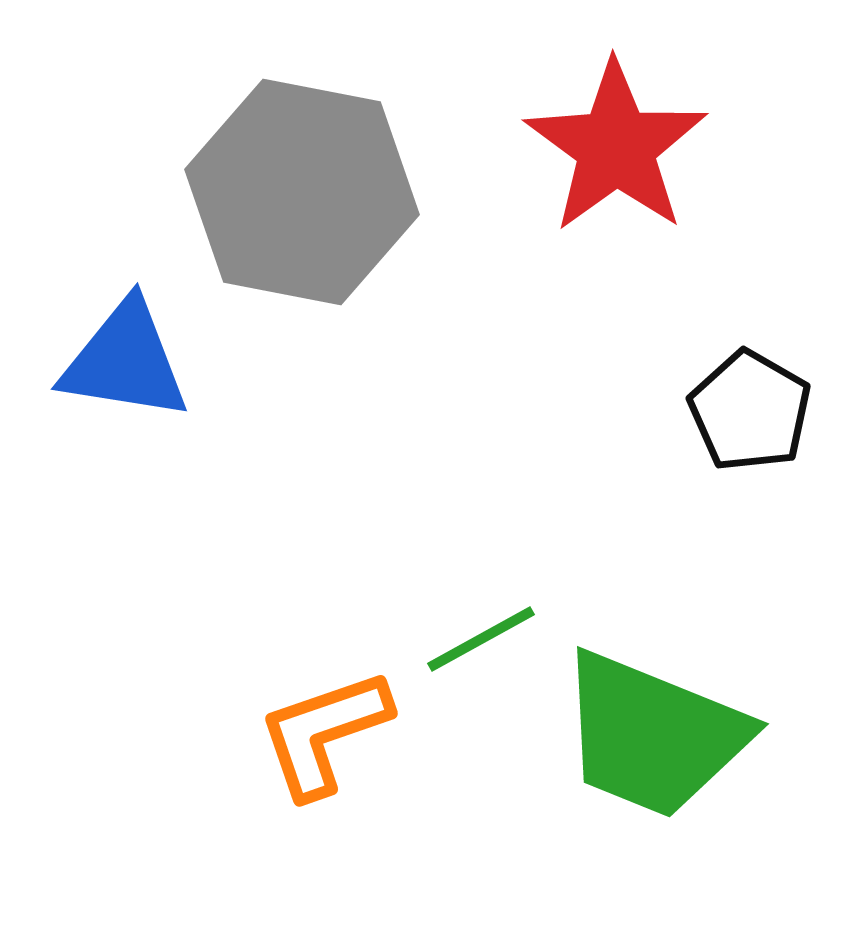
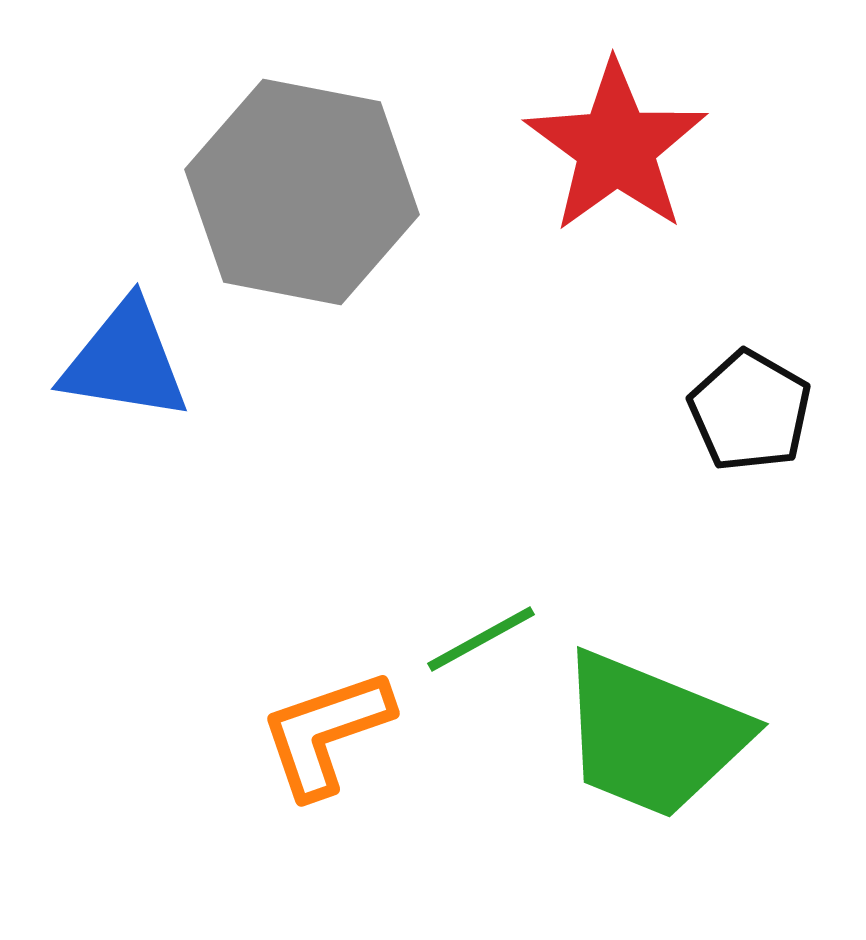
orange L-shape: moved 2 px right
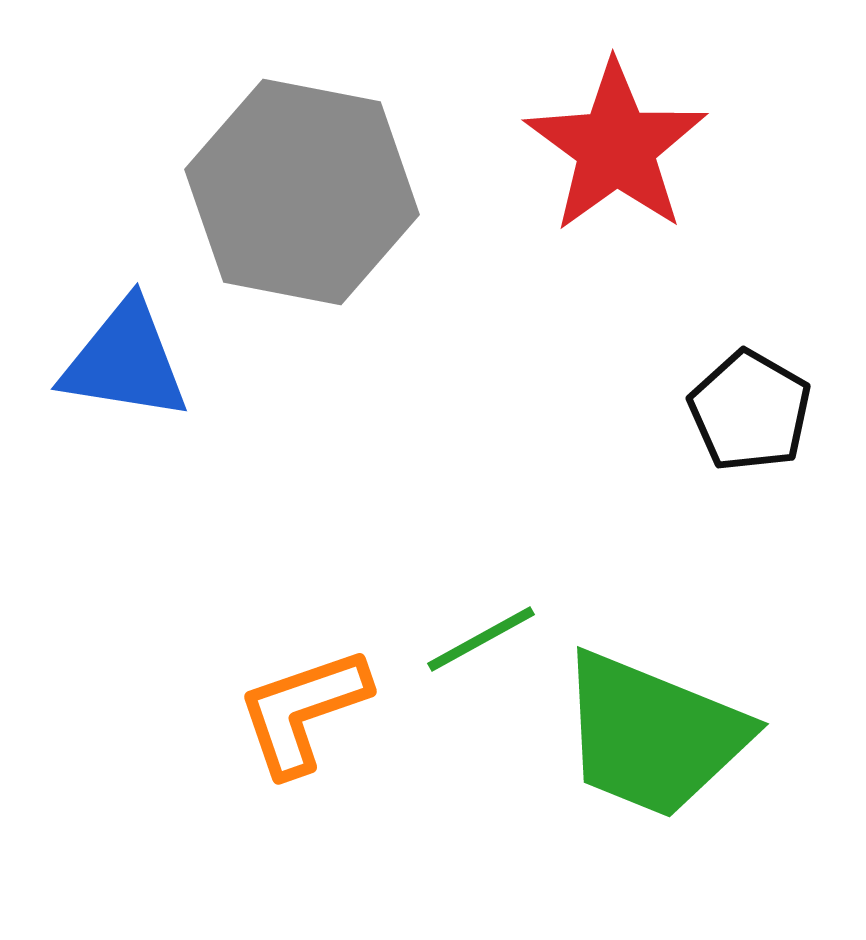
orange L-shape: moved 23 px left, 22 px up
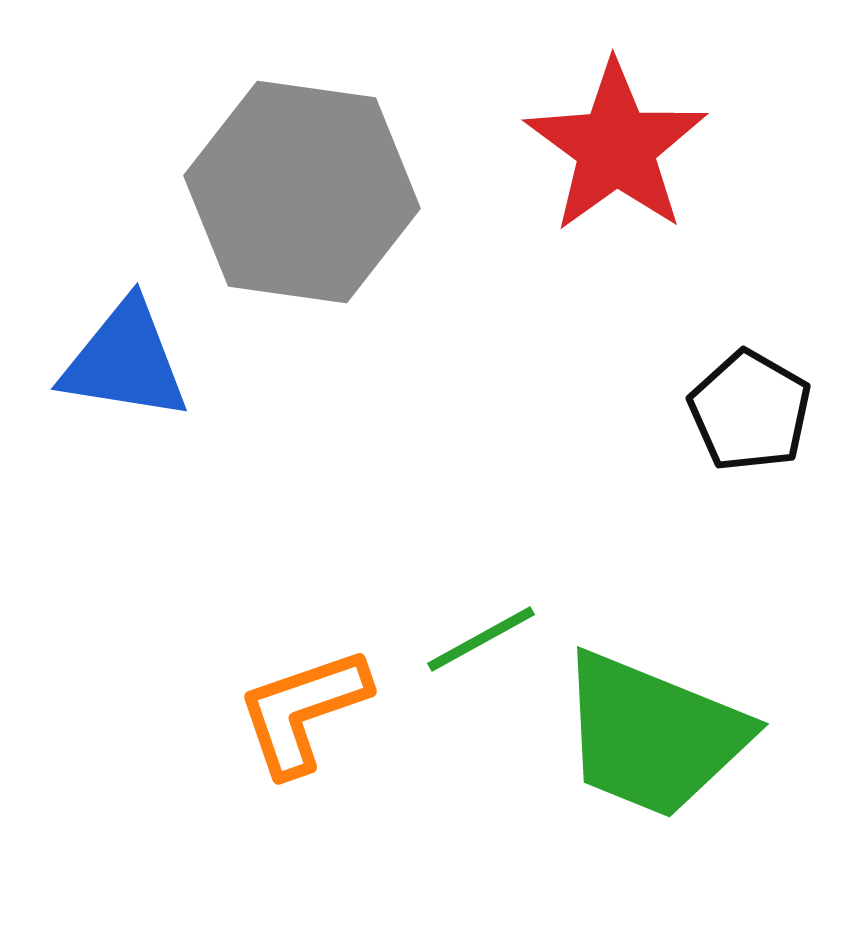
gray hexagon: rotated 3 degrees counterclockwise
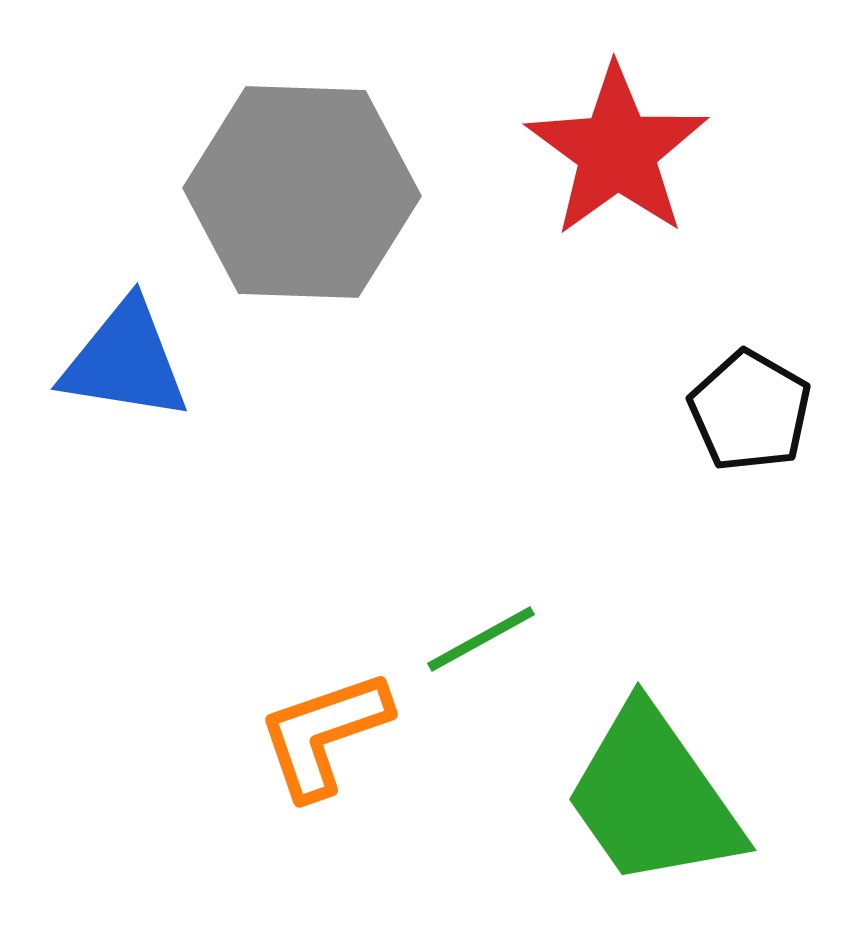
red star: moved 1 px right, 4 px down
gray hexagon: rotated 6 degrees counterclockwise
orange L-shape: moved 21 px right, 23 px down
green trapezoid: moved 62 px down; rotated 33 degrees clockwise
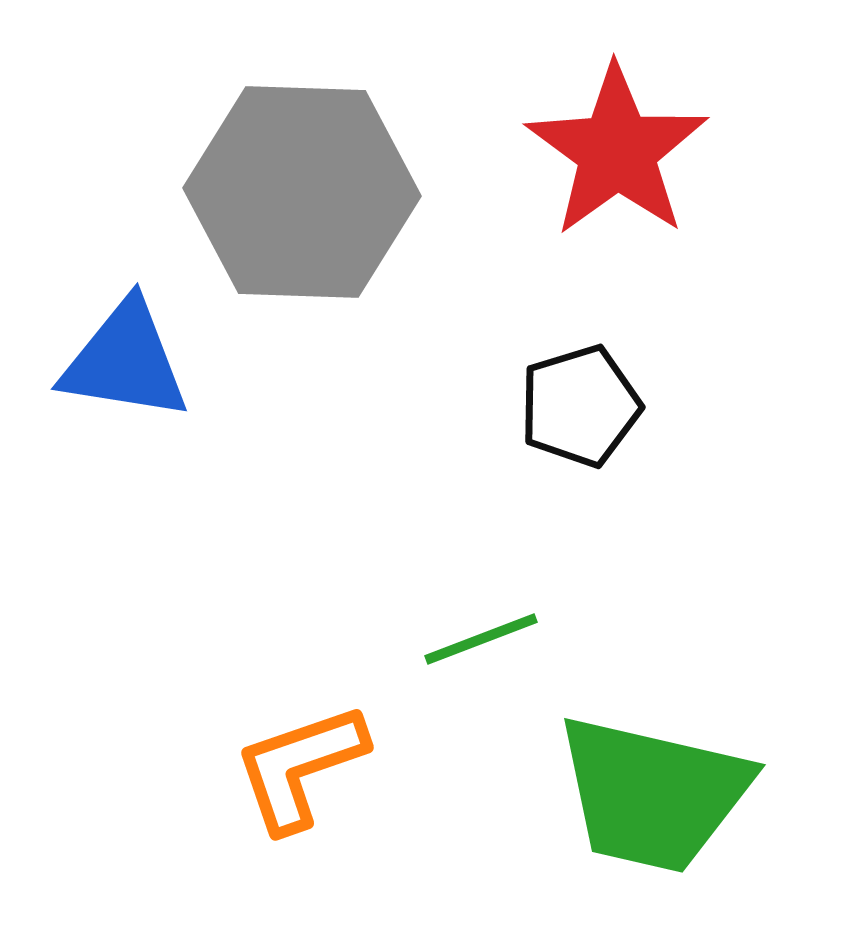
black pentagon: moved 170 px left, 5 px up; rotated 25 degrees clockwise
green line: rotated 8 degrees clockwise
orange L-shape: moved 24 px left, 33 px down
green trapezoid: moved 3 px up; rotated 42 degrees counterclockwise
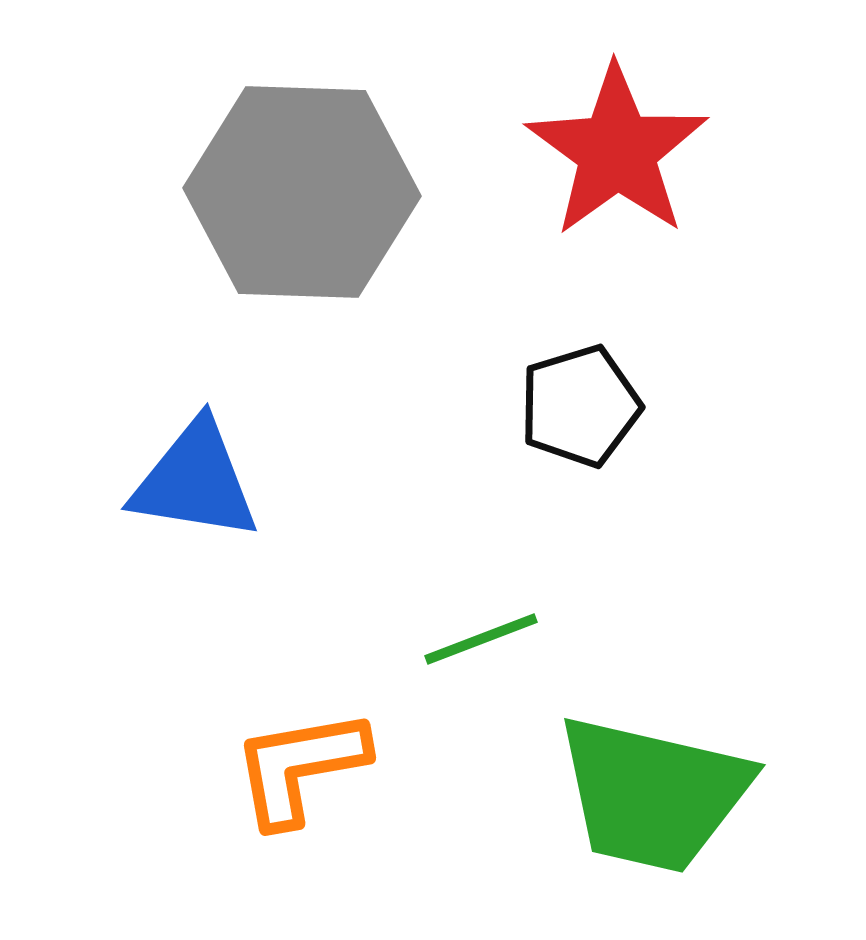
blue triangle: moved 70 px right, 120 px down
orange L-shape: rotated 9 degrees clockwise
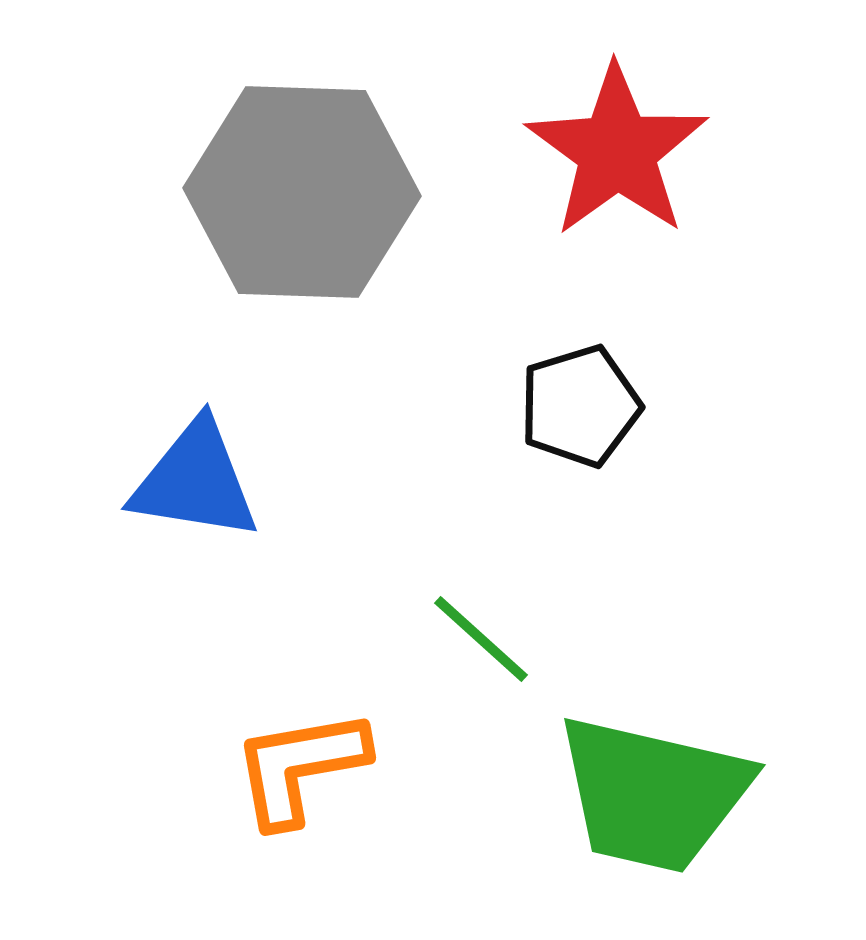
green line: rotated 63 degrees clockwise
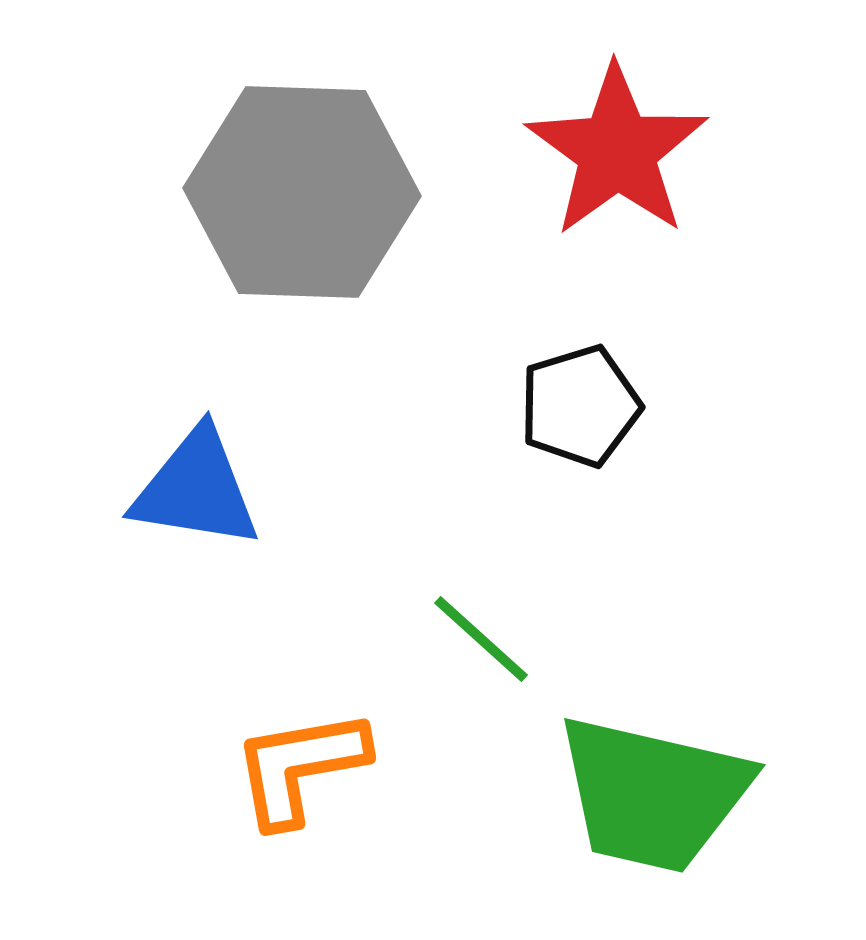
blue triangle: moved 1 px right, 8 px down
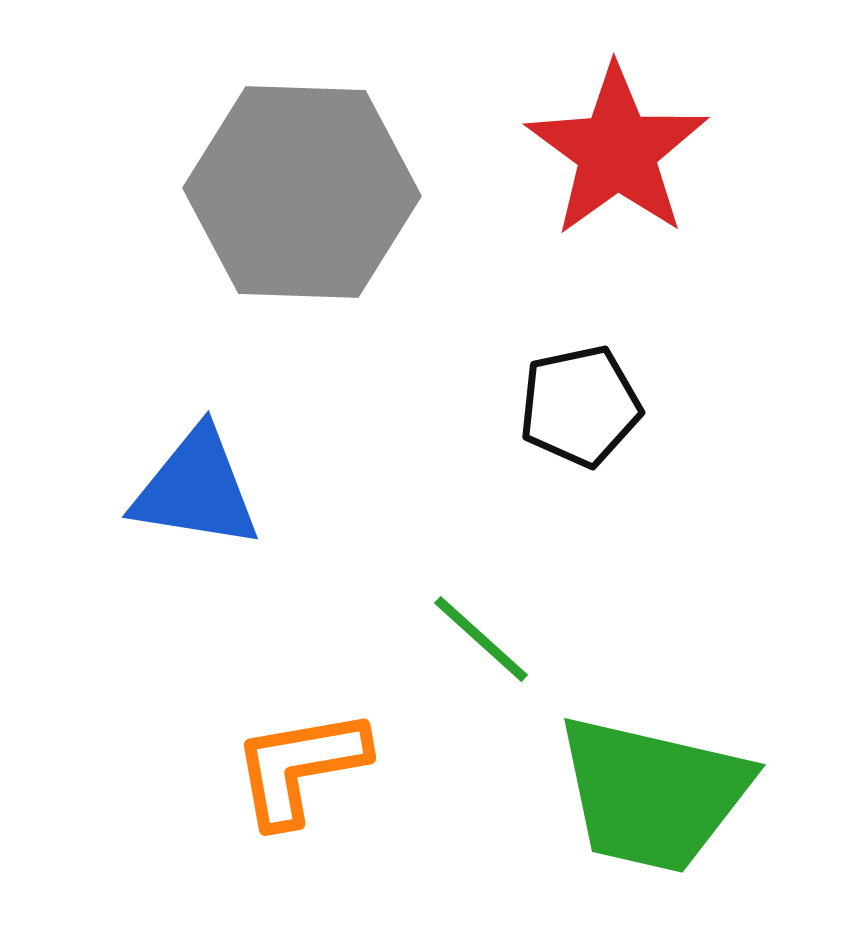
black pentagon: rotated 5 degrees clockwise
